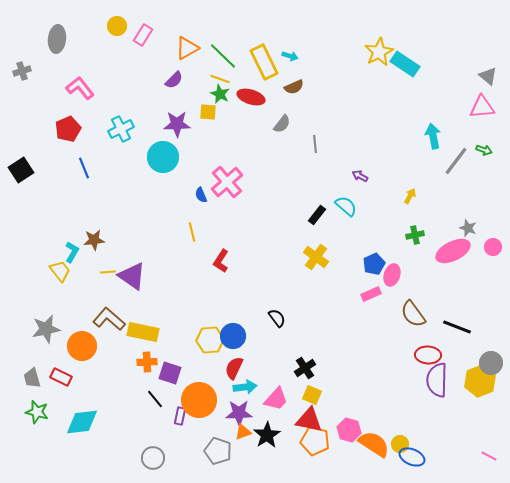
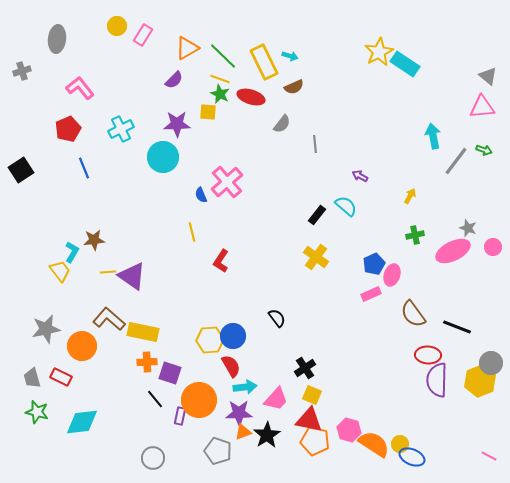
red semicircle at (234, 368): moved 3 px left, 2 px up; rotated 125 degrees clockwise
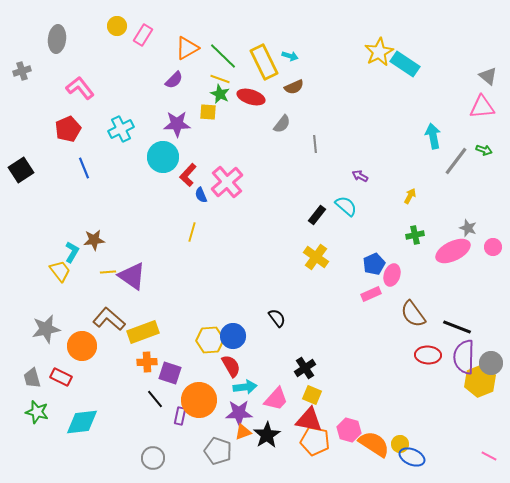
yellow line at (192, 232): rotated 30 degrees clockwise
red L-shape at (221, 261): moved 33 px left, 86 px up; rotated 10 degrees clockwise
yellow rectangle at (143, 332): rotated 32 degrees counterclockwise
purple semicircle at (437, 380): moved 27 px right, 23 px up
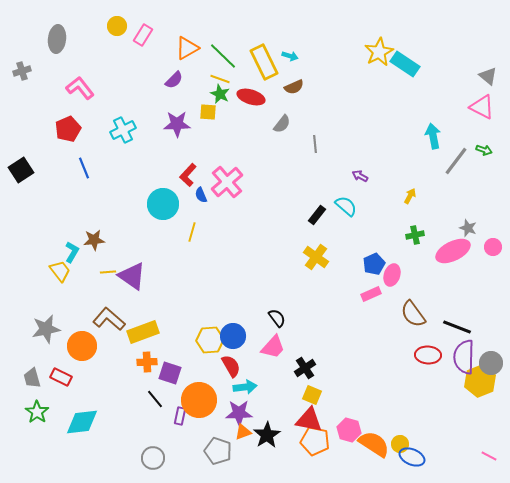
pink triangle at (482, 107): rotated 32 degrees clockwise
cyan cross at (121, 129): moved 2 px right, 1 px down
cyan circle at (163, 157): moved 47 px down
pink trapezoid at (276, 399): moved 3 px left, 52 px up
green star at (37, 412): rotated 20 degrees clockwise
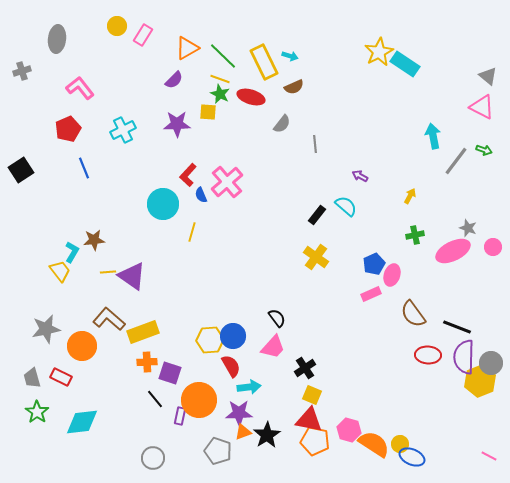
cyan arrow at (245, 387): moved 4 px right
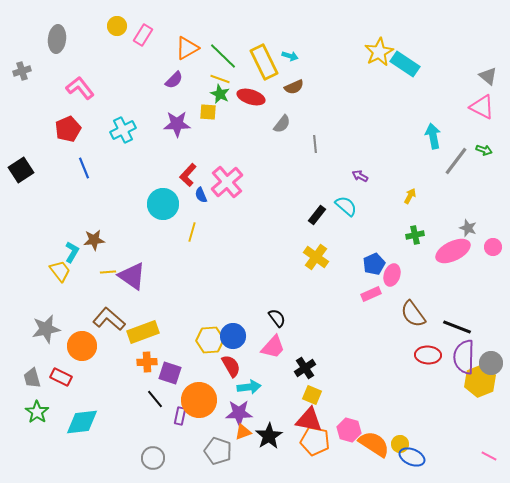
black star at (267, 435): moved 2 px right, 1 px down
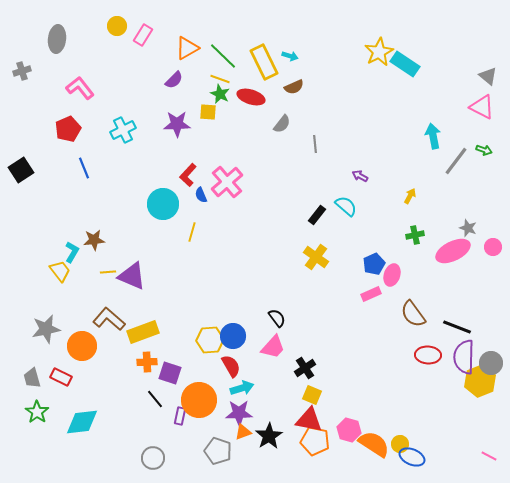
purple triangle at (132, 276): rotated 12 degrees counterclockwise
cyan arrow at (249, 387): moved 7 px left, 1 px down; rotated 10 degrees counterclockwise
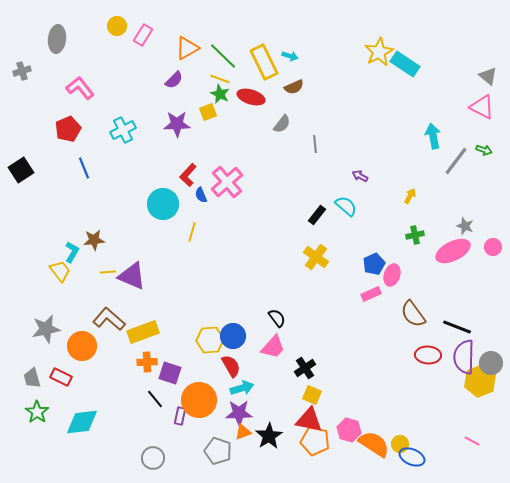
yellow square at (208, 112): rotated 24 degrees counterclockwise
gray star at (468, 228): moved 3 px left, 2 px up
pink line at (489, 456): moved 17 px left, 15 px up
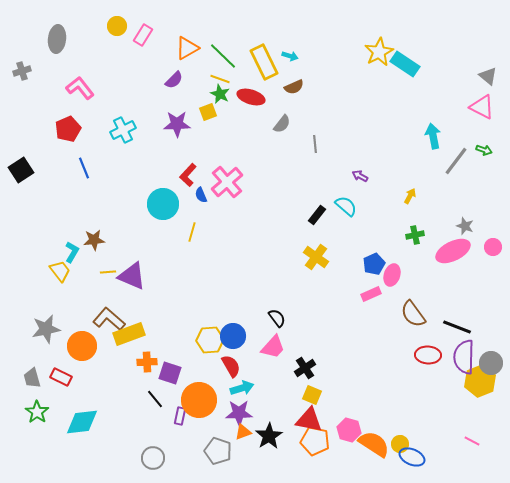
yellow rectangle at (143, 332): moved 14 px left, 2 px down
